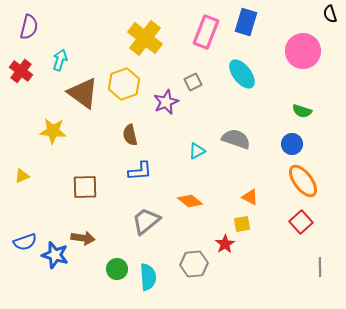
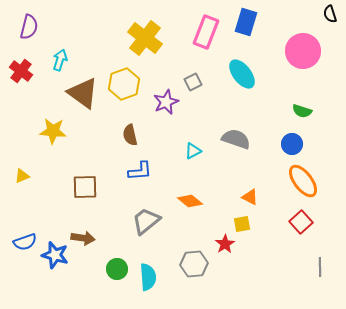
cyan triangle: moved 4 px left
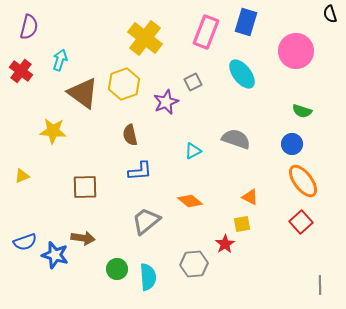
pink circle: moved 7 px left
gray line: moved 18 px down
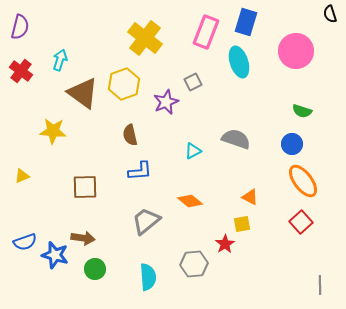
purple semicircle: moved 9 px left
cyan ellipse: moved 3 px left, 12 px up; rotated 20 degrees clockwise
green circle: moved 22 px left
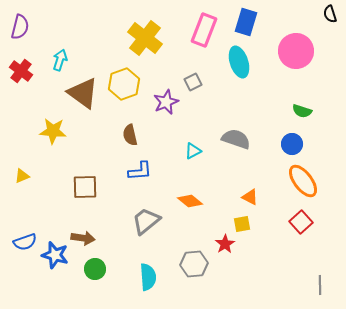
pink rectangle: moved 2 px left, 2 px up
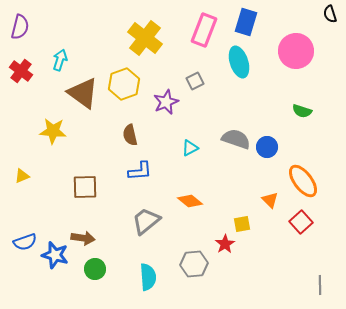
gray square: moved 2 px right, 1 px up
blue circle: moved 25 px left, 3 px down
cyan triangle: moved 3 px left, 3 px up
orange triangle: moved 20 px right, 3 px down; rotated 18 degrees clockwise
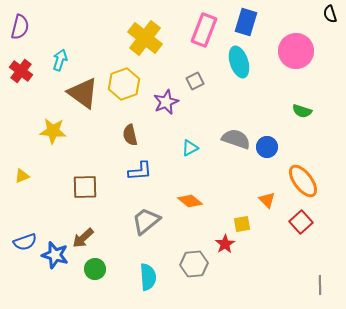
orange triangle: moved 3 px left
brown arrow: rotated 130 degrees clockwise
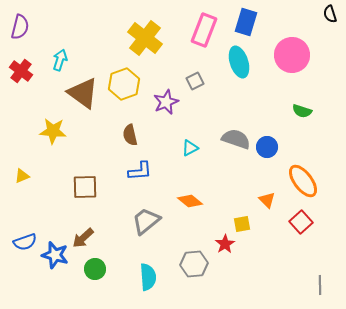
pink circle: moved 4 px left, 4 px down
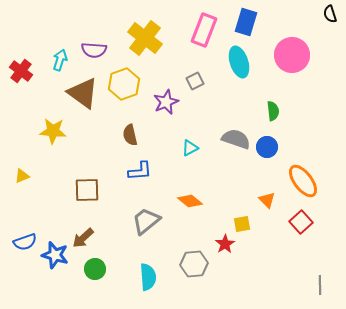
purple semicircle: moved 74 px right, 23 px down; rotated 80 degrees clockwise
green semicircle: moved 29 px left; rotated 114 degrees counterclockwise
brown square: moved 2 px right, 3 px down
